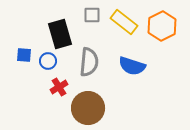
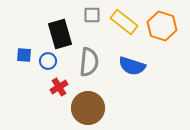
orange hexagon: rotated 16 degrees counterclockwise
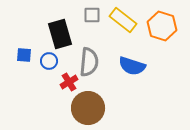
yellow rectangle: moved 1 px left, 2 px up
blue circle: moved 1 px right
red cross: moved 10 px right, 5 px up
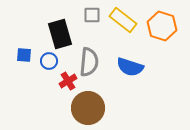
blue semicircle: moved 2 px left, 1 px down
red cross: moved 1 px left, 1 px up
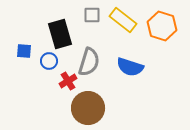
blue square: moved 4 px up
gray semicircle: rotated 12 degrees clockwise
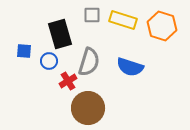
yellow rectangle: rotated 20 degrees counterclockwise
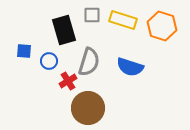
black rectangle: moved 4 px right, 4 px up
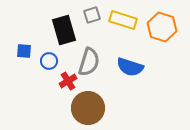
gray square: rotated 18 degrees counterclockwise
orange hexagon: moved 1 px down
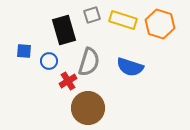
orange hexagon: moved 2 px left, 3 px up
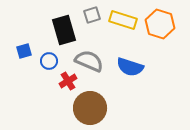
blue square: rotated 21 degrees counterclockwise
gray semicircle: moved 1 px up; rotated 84 degrees counterclockwise
brown circle: moved 2 px right
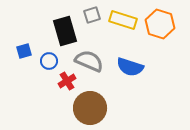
black rectangle: moved 1 px right, 1 px down
red cross: moved 1 px left
